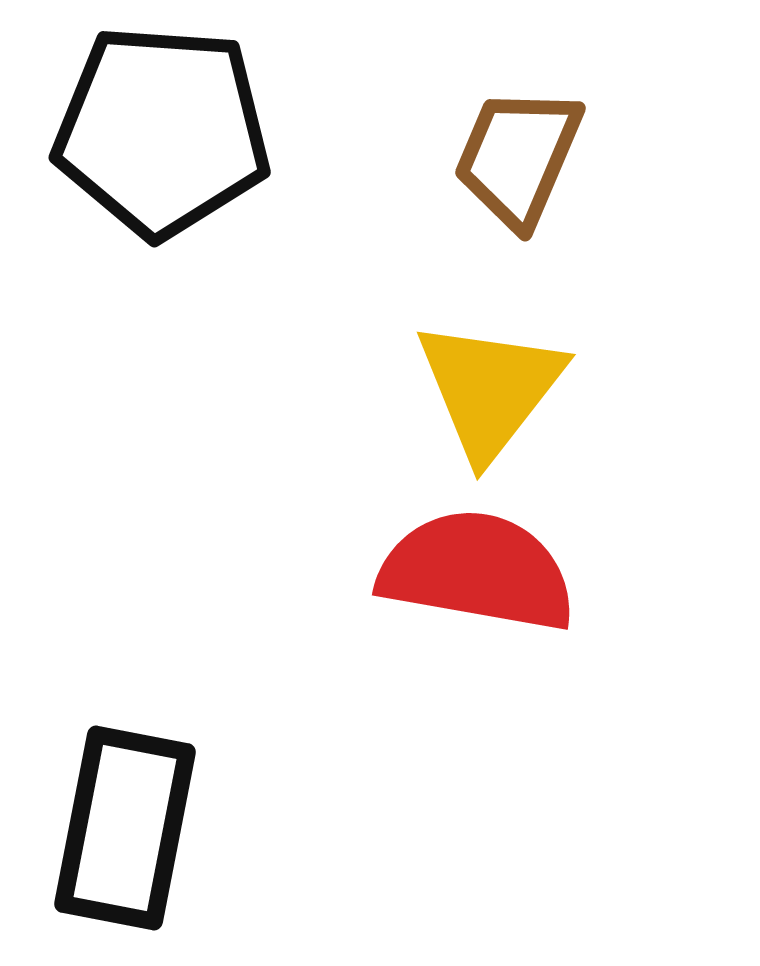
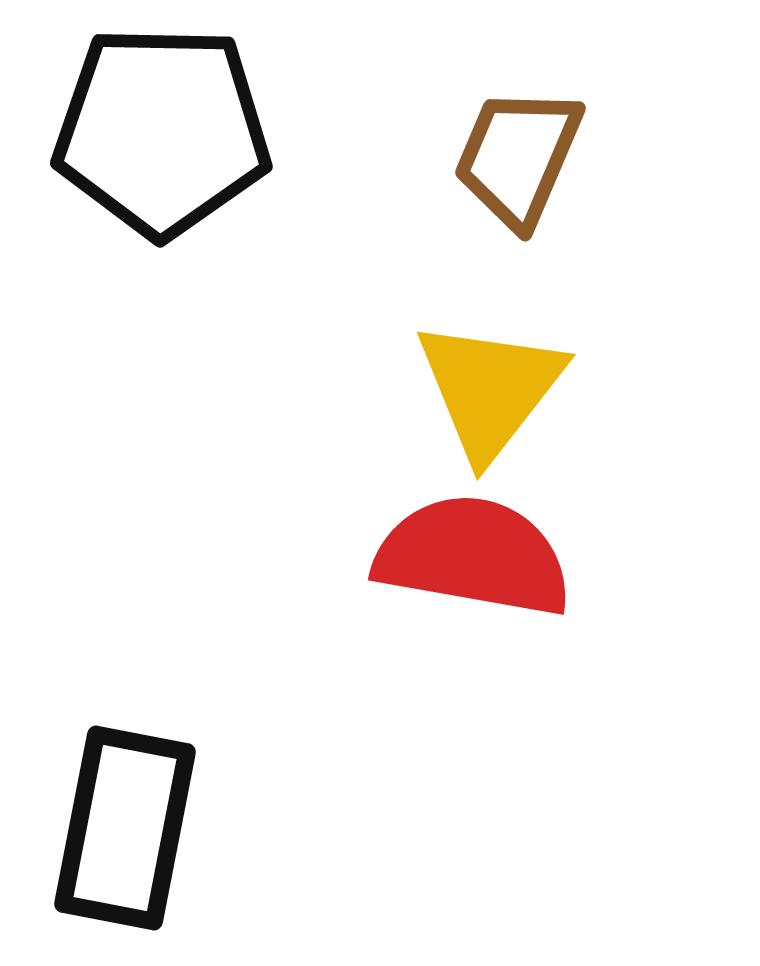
black pentagon: rotated 3 degrees counterclockwise
red semicircle: moved 4 px left, 15 px up
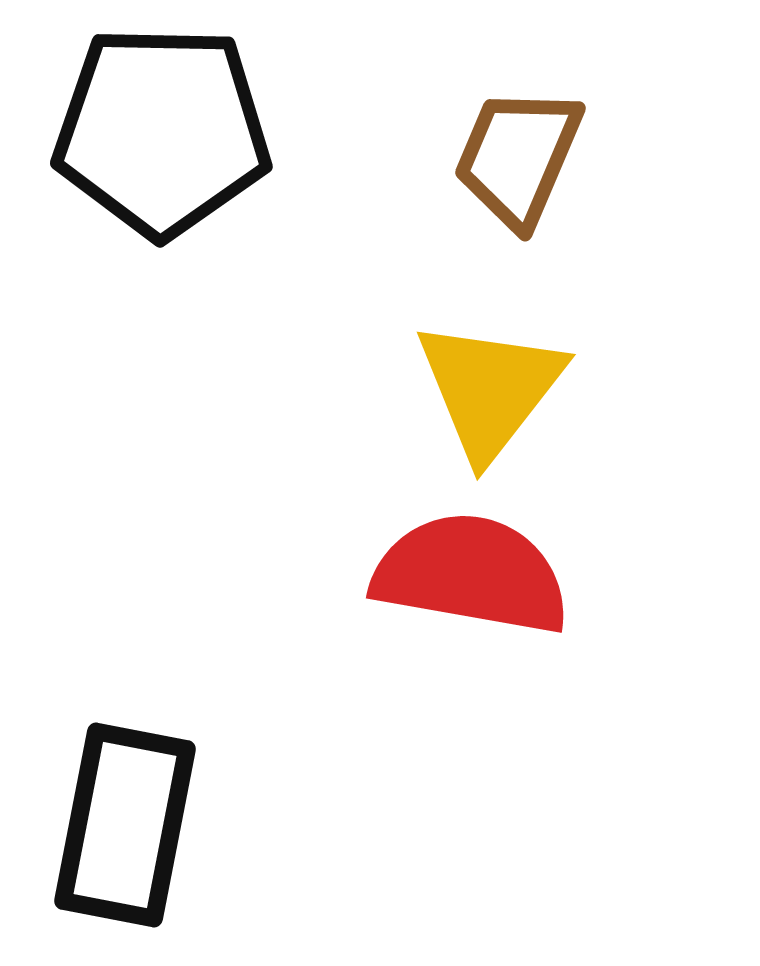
red semicircle: moved 2 px left, 18 px down
black rectangle: moved 3 px up
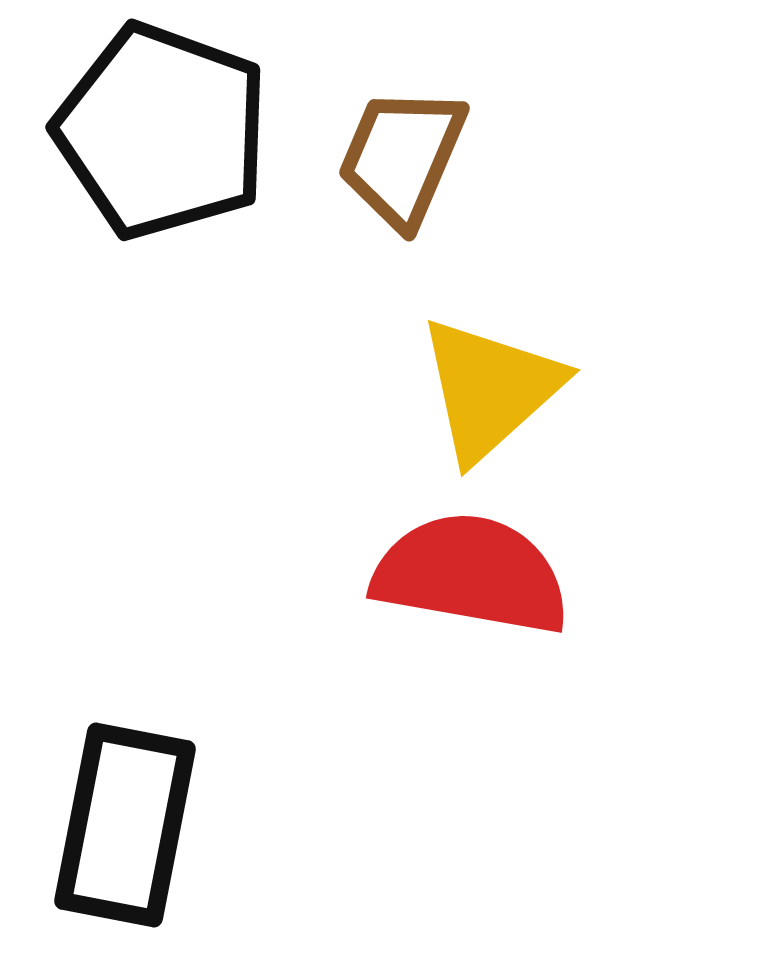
black pentagon: rotated 19 degrees clockwise
brown trapezoid: moved 116 px left
yellow triangle: rotated 10 degrees clockwise
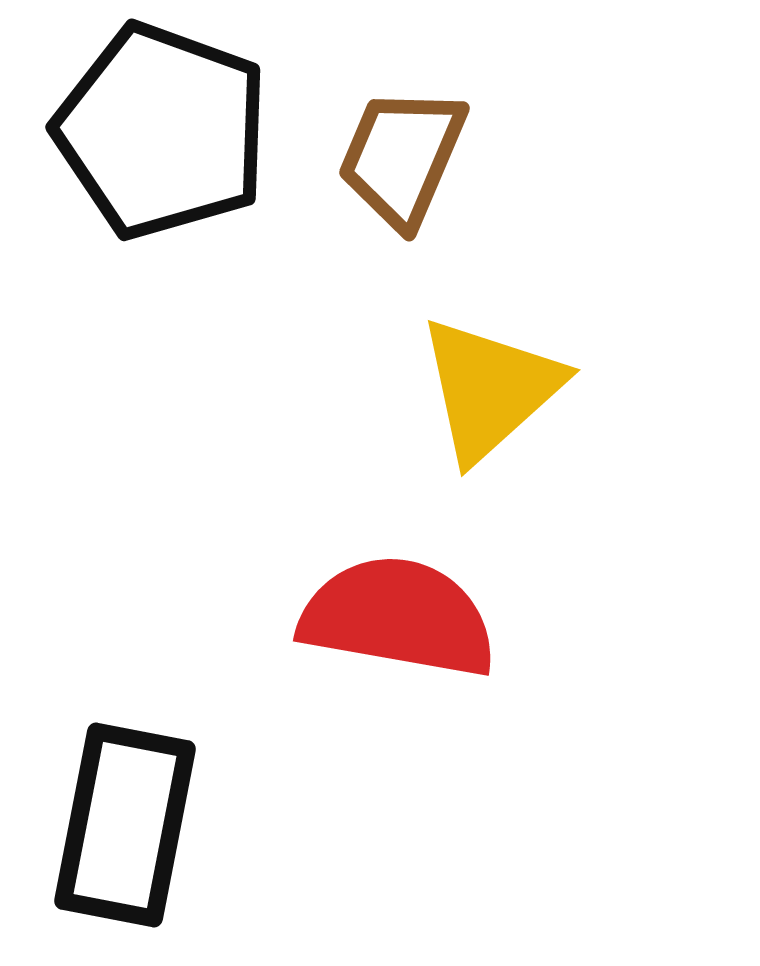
red semicircle: moved 73 px left, 43 px down
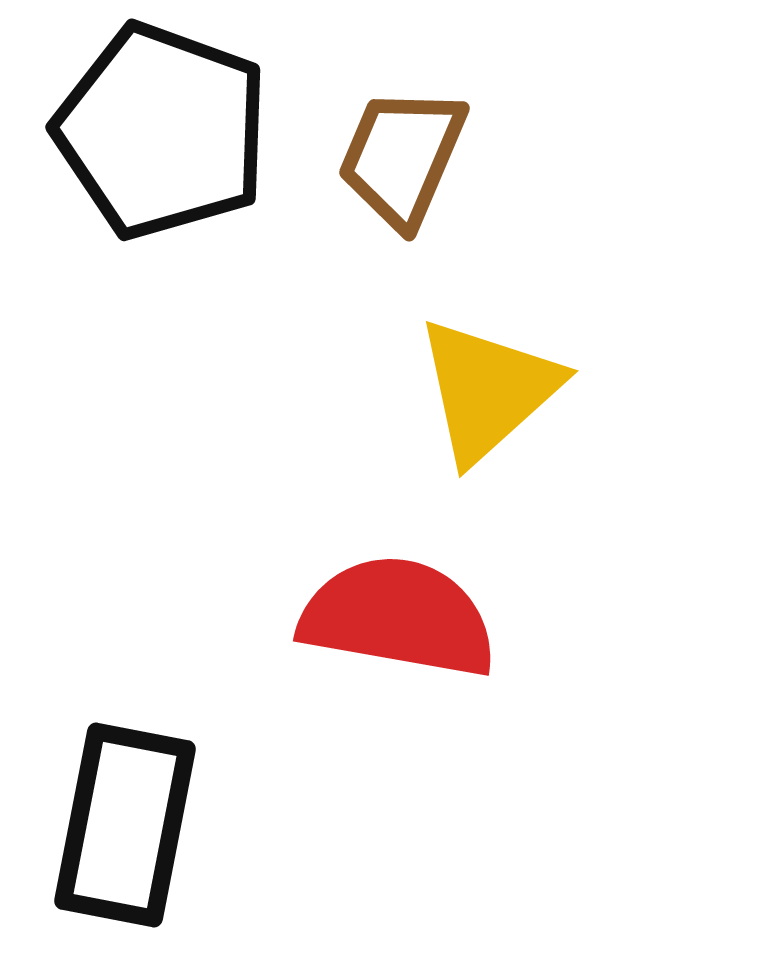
yellow triangle: moved 2 px left, 1 px down
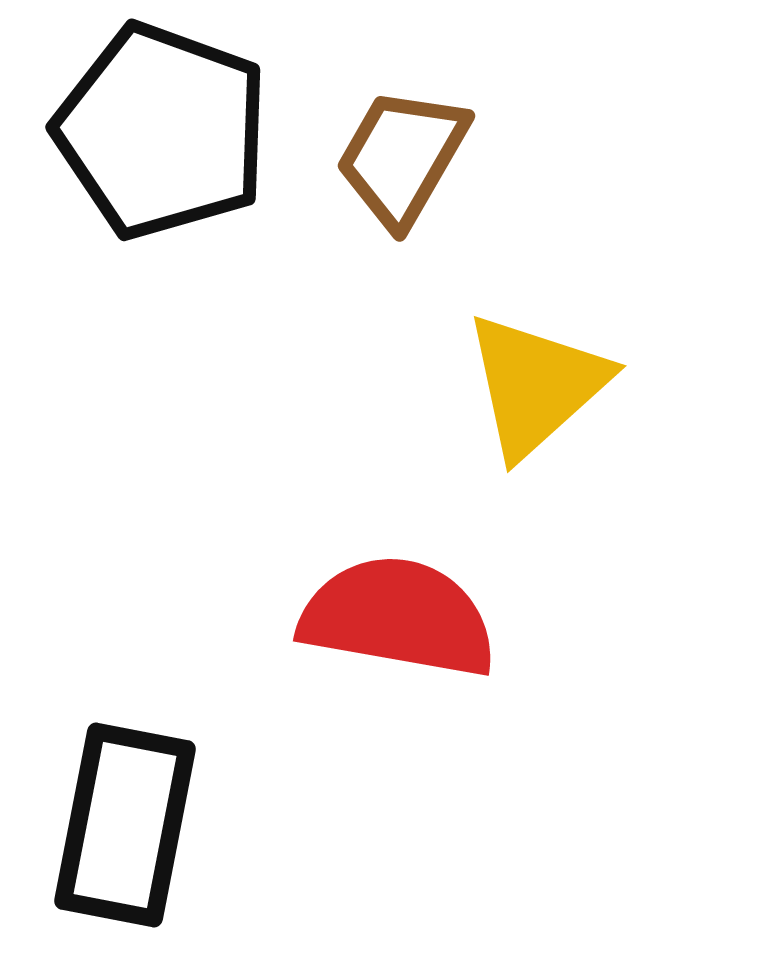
brown trapezoid: rotated 7 degrees clockwise
yellow triangle: moved 48 px right, 5 px up
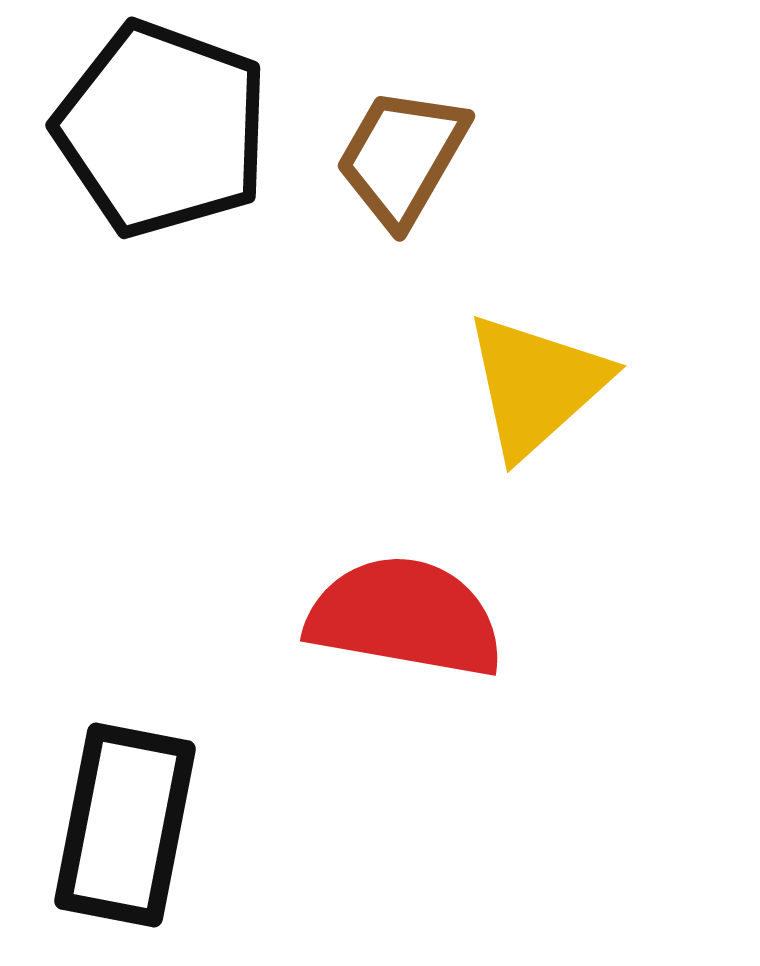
black pentagon: moved 2 px up
red semicircle: moved 7 px right
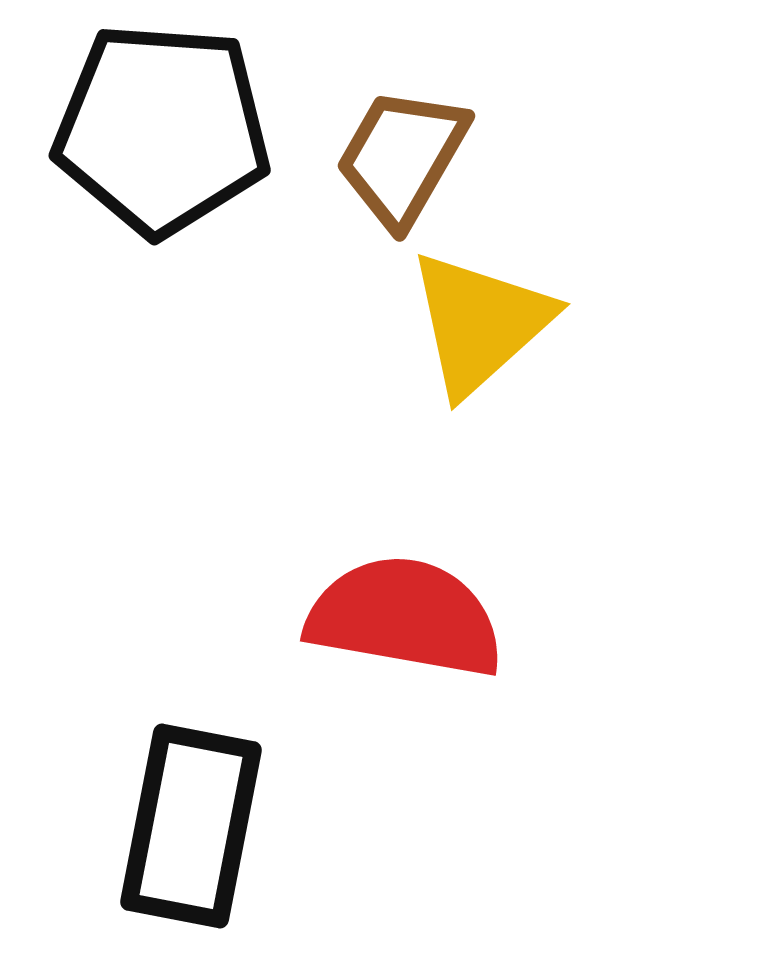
black pentagon: rotated 16 degrees counterclockwise
yellow triangle: moved 56 px left, 62 px up
black rectangle: moved 66 px right, 1 px down
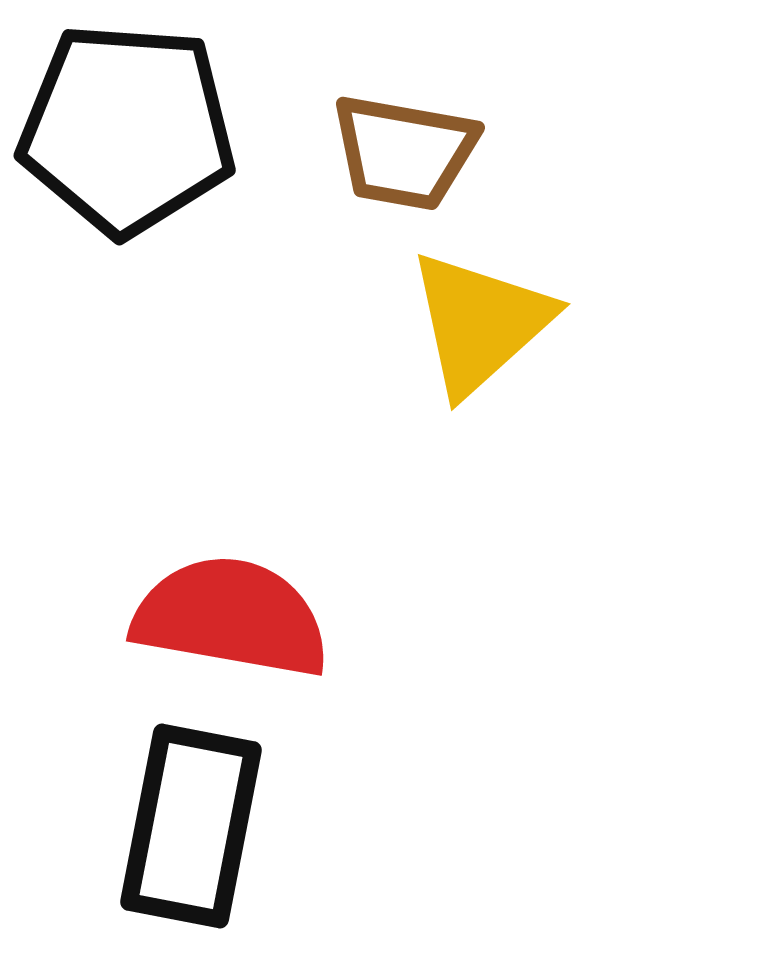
black pentagon: moved 35 px left
brown trapezoid: moved 2 px right, 5 px up; rotated 110 degrees counterclockwise
red semicircle: moved 174 px left
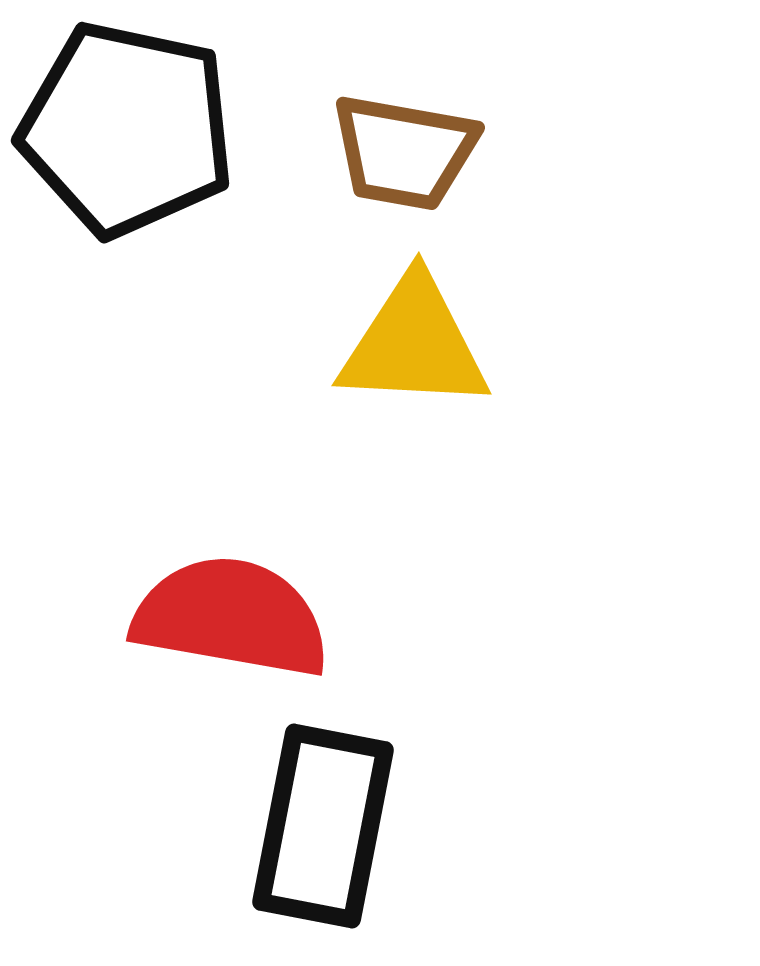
black pentagon: rotated 8 degrees clockwise
yellow triangle: moved 66 px left, 21 px down; rotated 45 degrees clockwise
black rectangle: moved 132 px right
